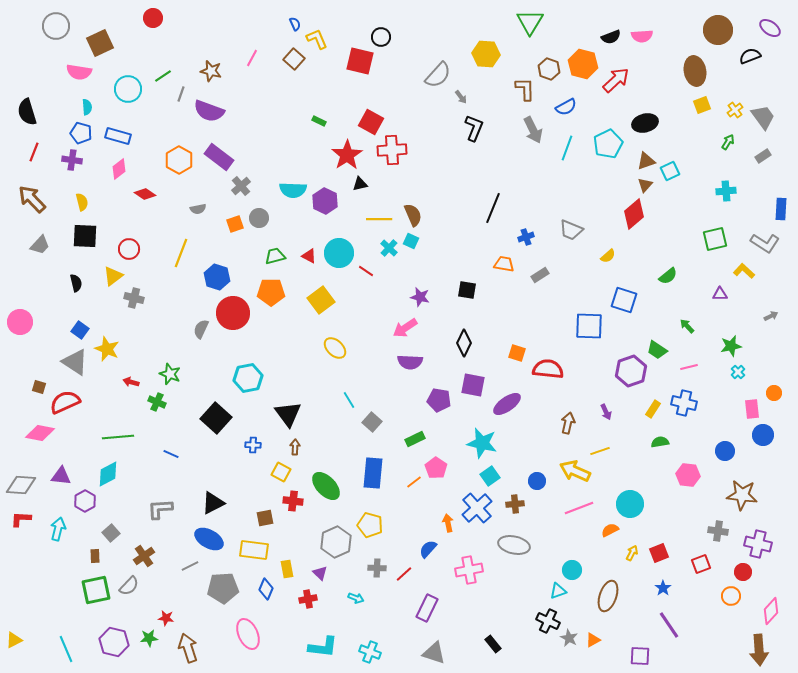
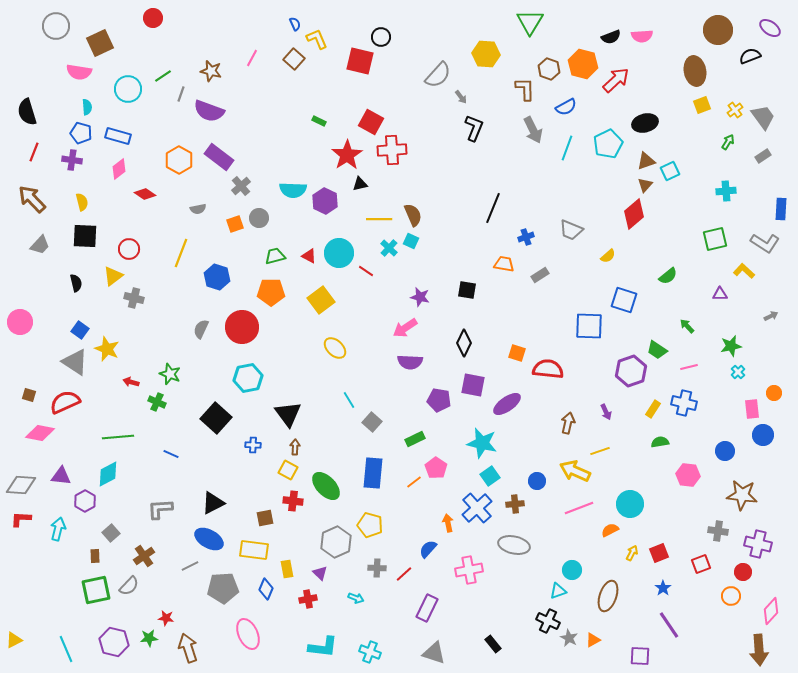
red circle at (233, 313): moved 9 px right, 14 px down
brown square at (39, 387): moved 10 px left, 8 px down
yellow square at (281, 472): moved 7 px right, 2 px up
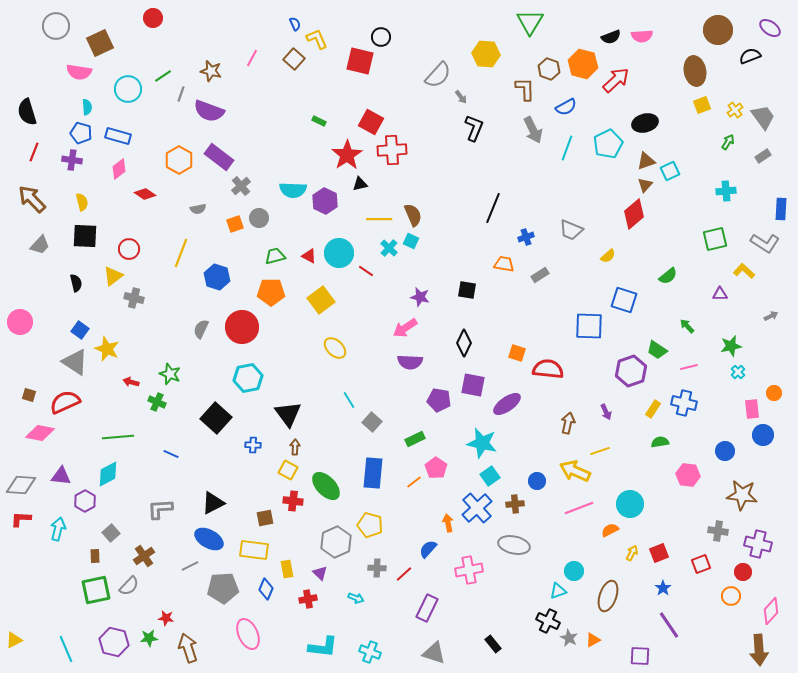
cyan circle at (572, 570): moved 2 px right, 1 px down
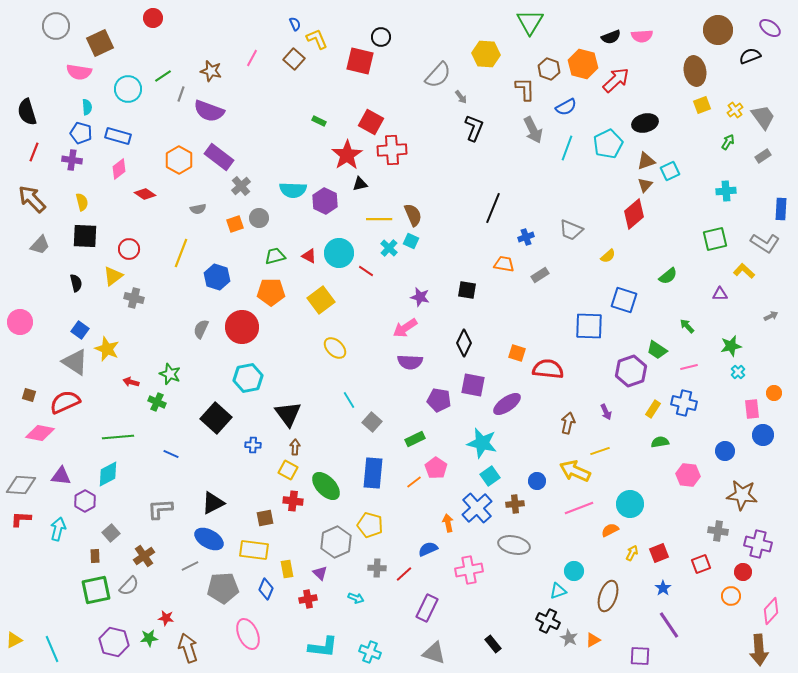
blue semicircle at (428, 549): rotated 24 degrees clockwise
cyan line at (66, 649): moved 14 px left
